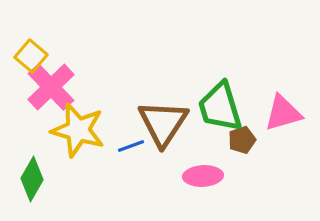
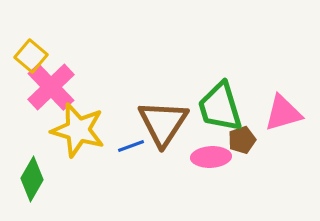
pink ellipse: moved 8 px right, 19 px up
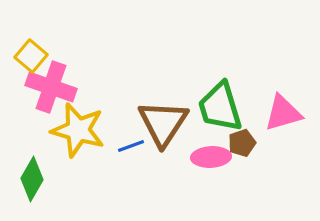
pink cross: rotated 27 degrees counterclockwise
brown pentagon: moved 3 px down
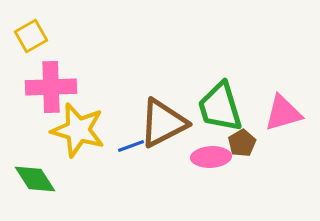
yellow square: moved 20 px up; rotated 20 degrees clockwise
pink cross: rotated 21 degrees counterclockwise
brown triangle: rotated 30 degrees clockwise
brown pentagon: rotated 12 degrees counterclockwise
green diamond: moved 3 px right; rotated 63 degrees counterclockwise
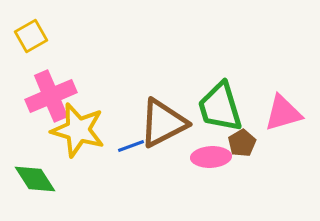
pink cross: moved 9 px down; rotated 21 degrees counterclockwise
